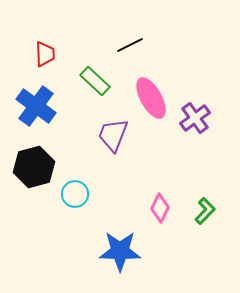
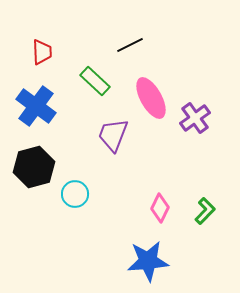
red trapezoid: moved 3 px left, 2 px up
blue star: moved 28 px right, 10 px down; rotated 6 degrees counterclockwise
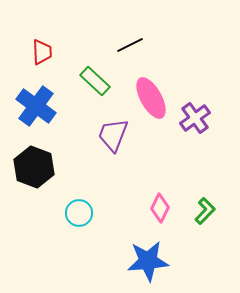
black hexagon: rotated 24 degrees counterclockwise
cyan circle: moved 4 px right, 19 px down
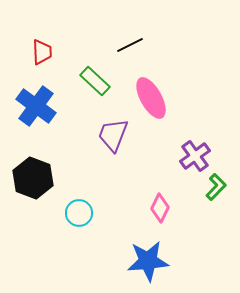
purple cross: moved 38 px down
black hexagon: moved 1 px left, 11 px down
green L-shape: moved 11 px right, 24 px up
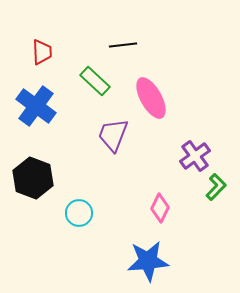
black line: moved 7 px left; rotated 20 degrees clockwise
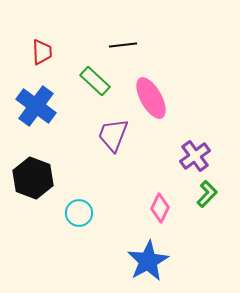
green L-shape: moved 9 px left, 7 px down
blue star: rotated 24 degrees counterclockwise
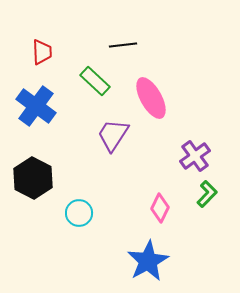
purple trapezoid: rotated 12 degrees clockwise
black hexagon: rotated 6 degrees clockwise
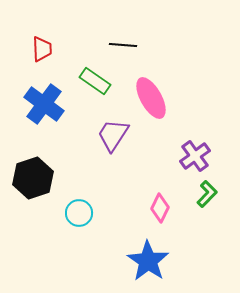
black line: rotated 12 degrees clockwise
red trapezoid: moved 3 px up
green rectangle: rotated 8 degrees counterclockwise
blue cross: moved 8 px right, 2 px up
black hexagon: rotated 15 degrees clockwise
blue star: rotated 9 degrees counterclockwise
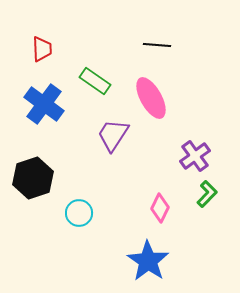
black line: moved 34 px right
